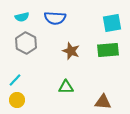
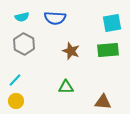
gray hexagon: moved 2 px left, 1 px down
yellow circle: moved 1 px left, 1 px down
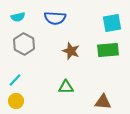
cyan semicircle: moved 4 px left
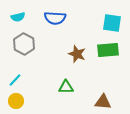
cyan square: rotated 18 degrees clockwise
brown star: moved 6 px right, 3 px down
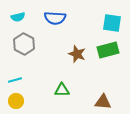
green rectangle: rotated 10 degrees counterclockwise
cyan line: rotated 32 degrees clockwise
green triangle: moved 4 px left, 3 px down
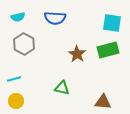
brown star: rotated 12 degrees clockwise
cyan line: moved 1 px left, 1 px up
green triangle: moved 2 px up; rotated 14 degrees clockwise
